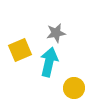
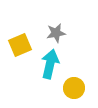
yellow square: moved 5 px up
cyan arrow: moved 1 px right, 2 px down
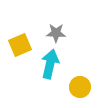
gray star: rotated 12 degrees clockwise
yellow circle: moved 6 px right, 1 px up
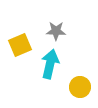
gray star: moved 2 px up
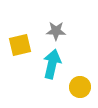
yellow square: rotated 10 degrees clockwise
cyan arrow: moved 2 px right
